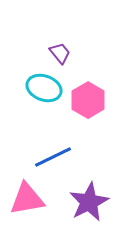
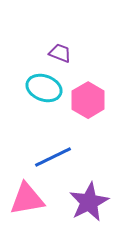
purple trapezoid: rotated 30 degrees counterclockwise
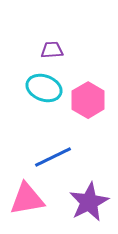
purple trapezoid: moved 8 px left, 3 px up; rotated 25 degrees counterclockwise
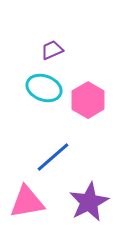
purple trapezoid: rotated 20 degrees counterclockwise
blue line: rotated 15 degrees counterclockwise
pink triangle: moved 3 px down
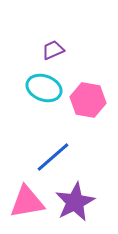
purple trapezoid: moved 1 px right
pink hexagon: rotated 20 degrees counterclockwise
purple star: moved 14 px left
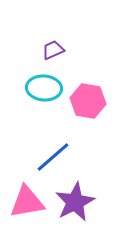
cyan ellipse: rotated 16 degrees counterclockwise
pink hexagon: moved 1 px down
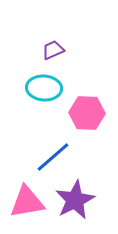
pink hexagon: moved 1 px left, 12 px down; rotated 8 degrees counterclockwise
purple star: moved 2 px up
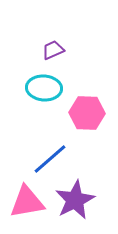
blue line: moved 3 px left, 2 px down
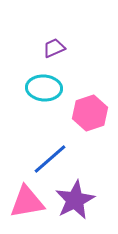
purple trapezoid: moved 1 px right, 2 px up
pink hexagon: moved 3 px right; rotated 20 degrees counterclockwise
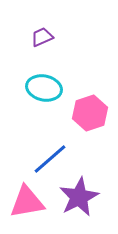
purple trapezoid: moved 12 px left, 11 px up
cyan ellipse: rotated 8 degrees clockwise
purple star: moved 4 px right, 3 px up
